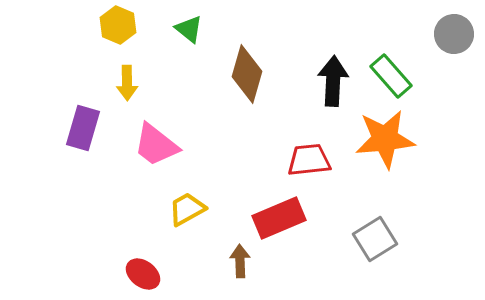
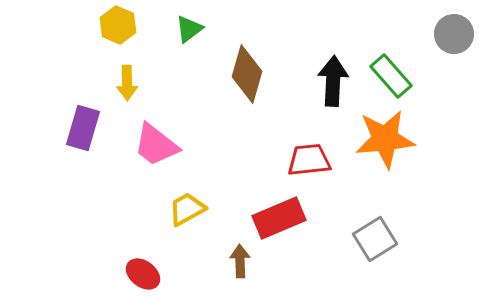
green triangle: rotated 44 degrees clockwise
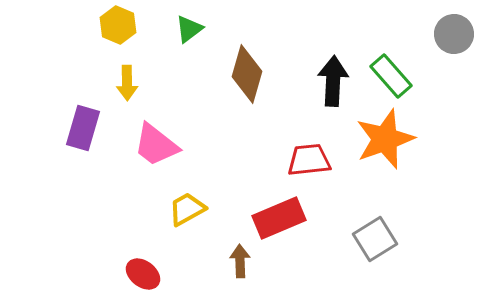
orange star: rotated 14 degrees counterclockwise
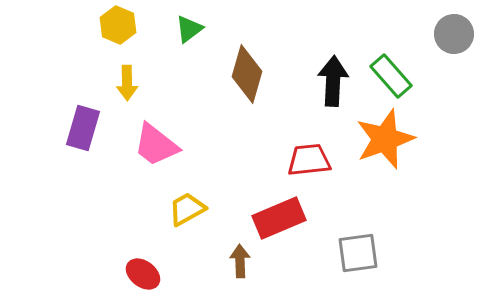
gray square: moved 17 px left, 14 px down; rotated 24 degrees clockwise
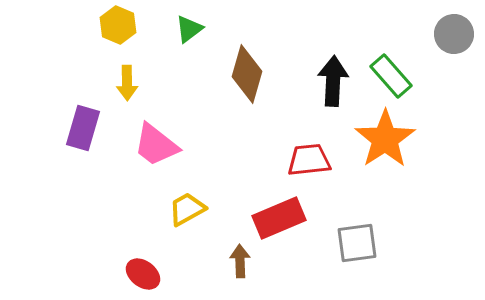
orange star: rotated 14 degrees counterclockwise
gray square: moved 1 px left, 10 px up
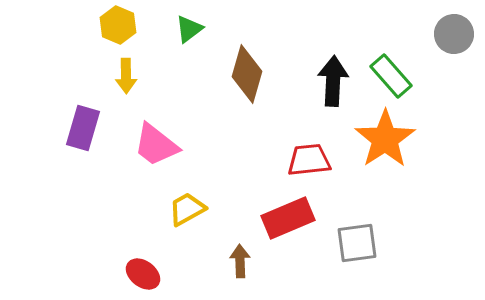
yellow arrow: moved 1 px left, 7 px up
red rectangle: moved 9 px right
